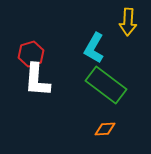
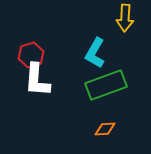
yellow arrow: moved 3 px left, 4 px up
cyan L-shape: moved 1 px right, 5 px down
red hexagon: moved 1 px down
green rectangle: rotated 57 degrees counterclockwise
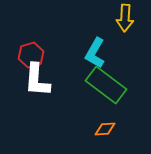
green rectangle: rotated 57 degrees clockwise
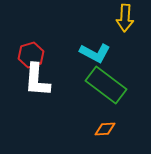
cyan L-shape: rotated 92 degrees counterclockwise
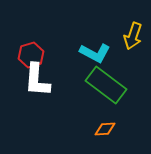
yellow arrow: moved 8 px right, 18 px down; rotated 16 degrees clockwise
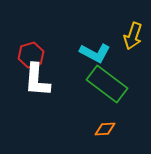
green rectangle: moved 1 px right, 1 px up
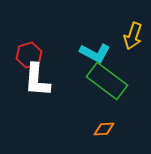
red hexagon: moved 2 px left
green rectangle: moved 3 px up
orange diamond: moved 1 px left
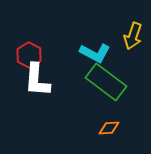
red hexagon: rotated 15 degrees counterclockwise
green rectangle: moved 1 px left, 1 px down
orange diamond: moved 5 px right, 1 px up
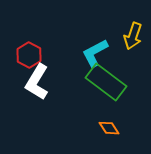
cyan L-shape: rotated 124 degrees clockwise
white L-shape: moved 2 px down; rotated 27 degrees clockwise
orange diamond: rotated 60 degrees clockwise
